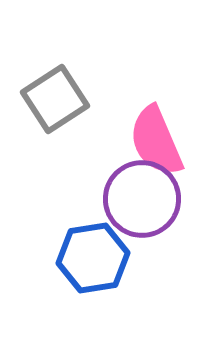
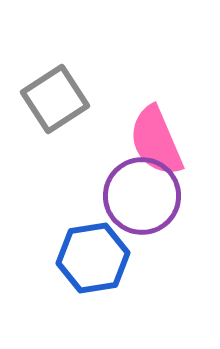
purple circle: moved 3 px up
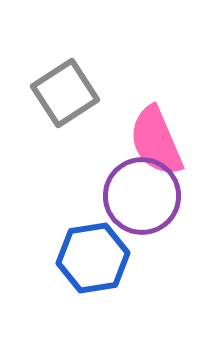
gray square: moved 10 px right, 6 px up
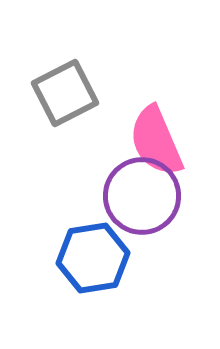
gray square: rotated 6 degrees clockwise
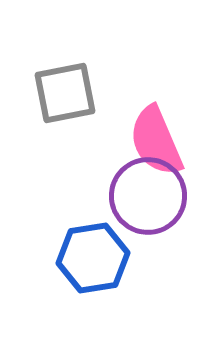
gray square: rotated 16 degrees clockwise
purple circle: moved 6 px right
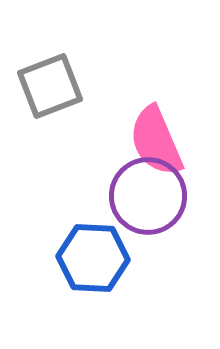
gray square: moved 15 px left, 7 px up; rotated 10 degrees counterclockwise
blue hexagon: rotated 12 degrees clockwise
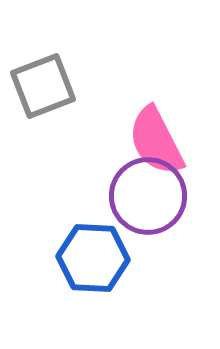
gray square: moved 7 px left
pink semicircle: rotated 4 degrees counterclockwise
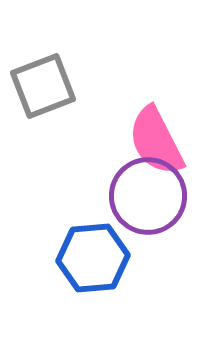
blue hexagon: rotated 8 degrees counterclockwise
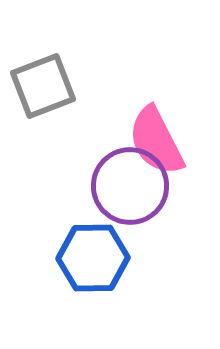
purple circle: moved 18 px left, 10 px up
blue hexagon: rotated 4 degrees clockwise
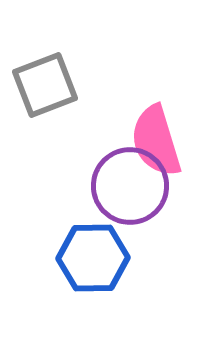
gray square: moved 2 px right, 1 px up
pink semicircle: rotated 10 degrees clockwise
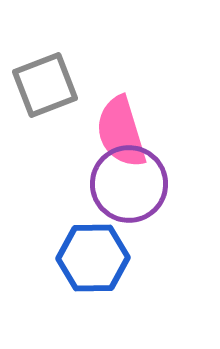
pink semicircle: moved 35 px left, 9 px up
purple circle: moved 1 px left, 2 px up
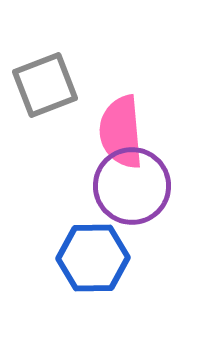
pink semicircle: rotated 12 degrees clockwise
purple circle: moved 3 px right, 2 px down
